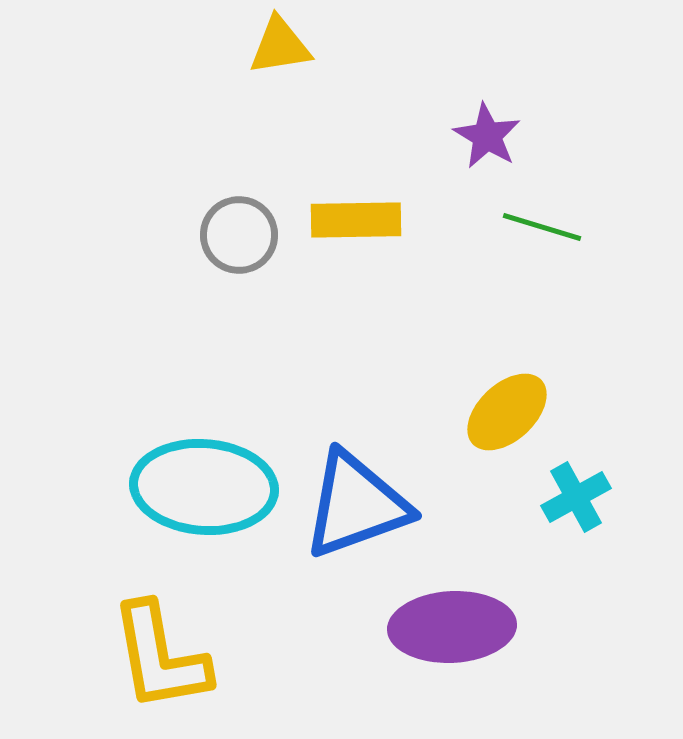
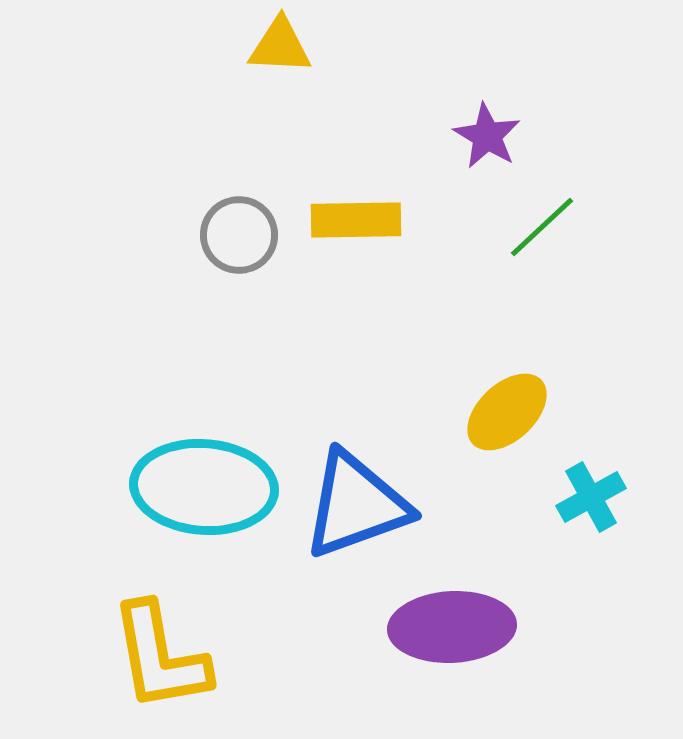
yellow triangle: rotated 12 degrees clockwise
green line: rotated 60 degrees counterclockwise
cyan cross: moved 15 px right
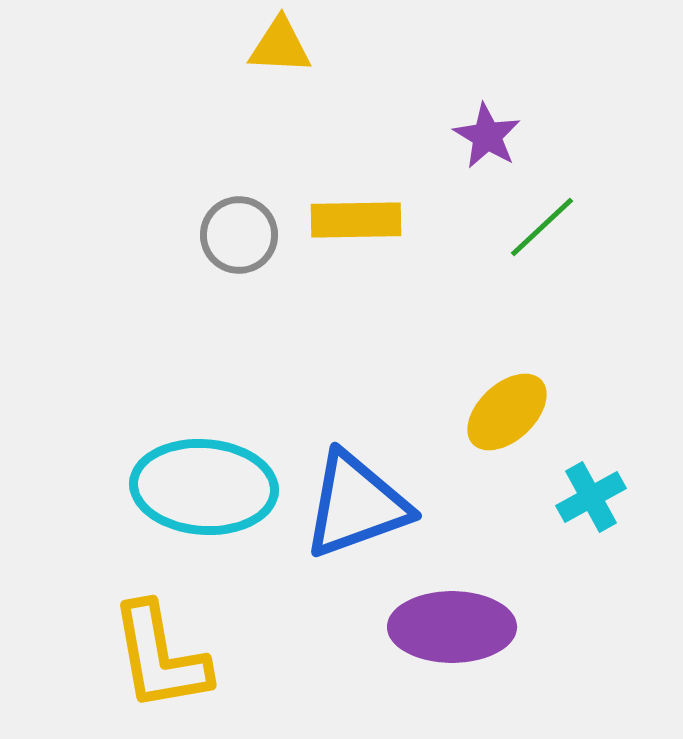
purple ellipse: rotated 3 degrees clockwise
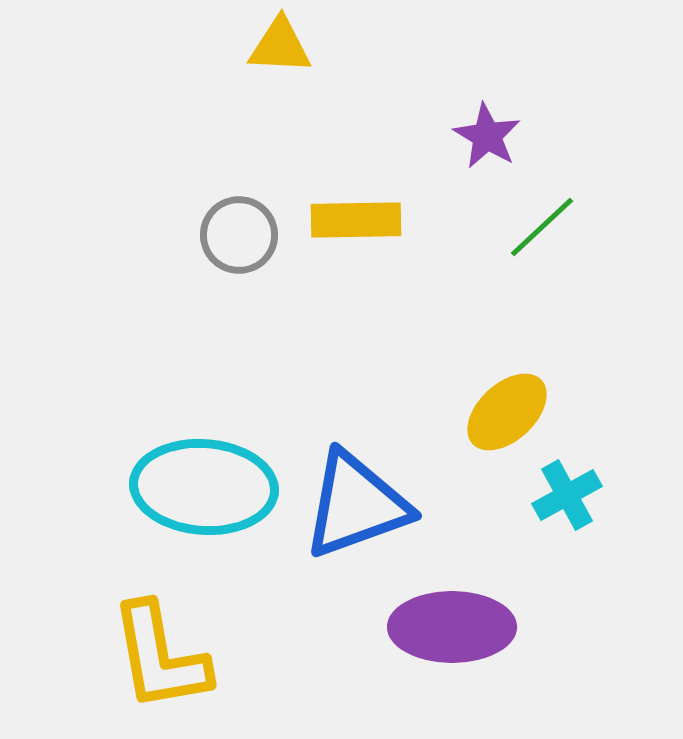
cyan cross: moved 24 px left, 2 px up
